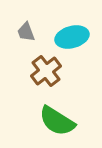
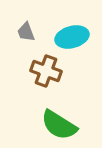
brown cross: rotated 32 degrees counterclockwise
green semicircle: moved 2 px right, 4 px down
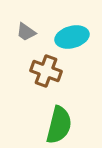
gray trapezoid: rotated 35 degrees counterclockwise
green semicircle: rotated 108 degrees counterclockwise
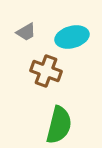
gray trapezoid: rotated 65 degrees counterclockwise
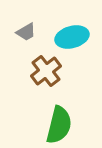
brown cross: rotated 32 degrees clockwise
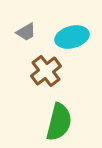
green semicircle: moved 3 px up
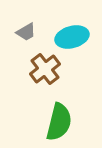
brown cross: moved 1 px left, 2 px up
